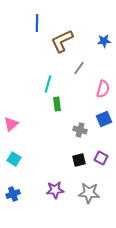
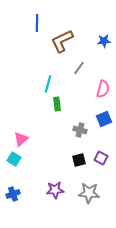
pink triangle: moved 10 px right, 15 px down
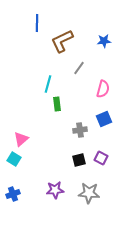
gray cross: rotated 24 degrees counterclockwise
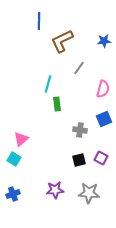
blue line: moved 2 px right, 2 px up
gray cross: rotated 16 degrees clockwise
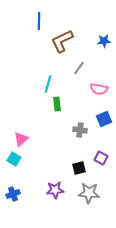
pink semicircle: moved 4 px left; rotated 84 degrees clockwise
black square: moved 8 px down
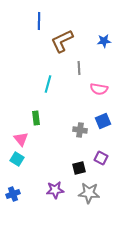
gray line: rotated 40 degrees counterclockwise
green rectangle: moved 21 px left, 14 px down
blue square: moved 1 px left, 2 px down
pink triangle: rotated 28 degrees counterclockwise
cyan square: moved 3 px right
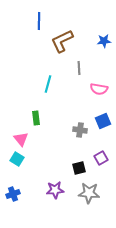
purple square: rotated 32 degrees clockwise
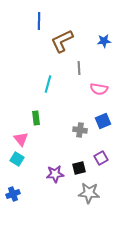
purple star: moved 16 px up
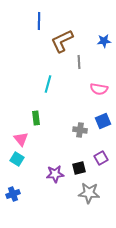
gray line: moved 6 px up
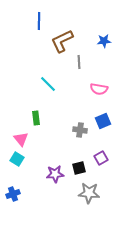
cyan line: rotated 60 degrees counterclockwise
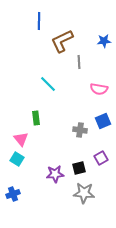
gray star: moved 5 px left
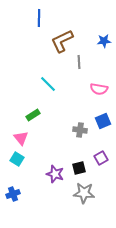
blue line: moved 3 px up
green rectangle: moved 3 px left, 3 px up; rotated 64 degrees clockwise
pink triangle: moved 1 px up
purple star: rotated 24 degrees clockwise
